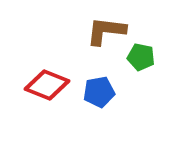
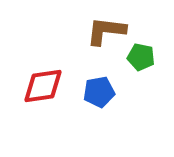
red diamond: moved 4 px left, 1 px down; rotated 30 degrees counterclockwise
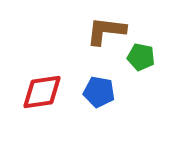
red diamond: moved 1 px left, 6 px down
blue pentagon: rotated 20 degrees clockwise
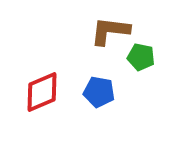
brown L-shape: moved 4 px right
red diamond: rotated 15 degrees counterclockwise
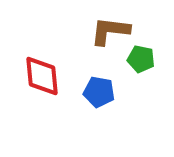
green pentagon: moved 2 px down
red diamond: moved 16 px up; rotated 72 degrees counterclockwise
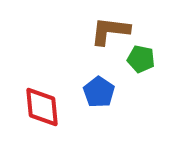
red diamond: moved 31 px down
blue pentagon: rotated 24 degrees clockwise
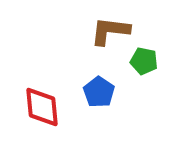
green pentagon: moved 3 px right, 2 px down
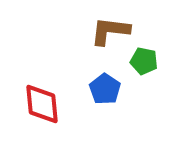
blue pentagon: moved 6 px right, 3 px up
red diamond: moved 3 px up
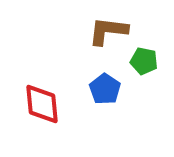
brown L-shape: moved 2 px left
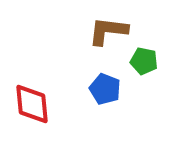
blue pentagon: rotated 12 degrees counterclockwise
red diamond: moved 10 px left
